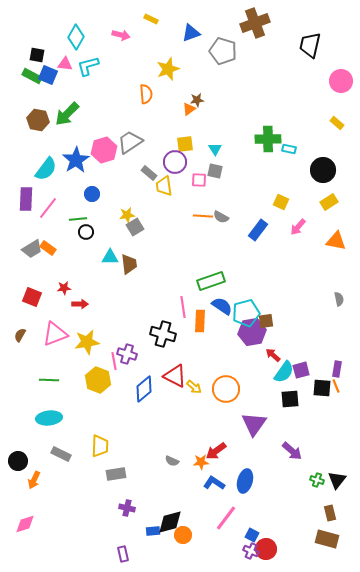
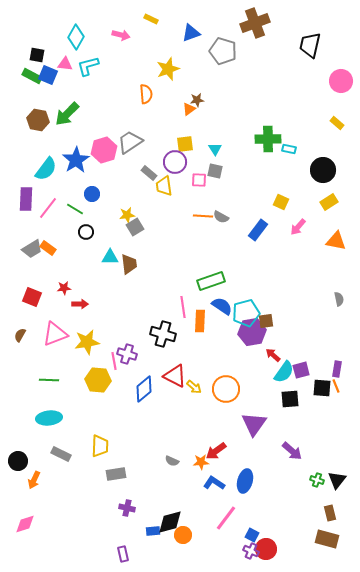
green line at (78, 219): moved 3 px left, 10 px up; rotated 36 degrees clockwise
yellow hexagon at (98, 380): rotated 15 degrees counterclockwise
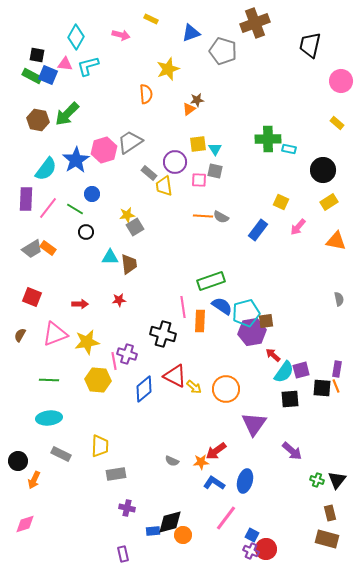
yellow square at (185, 144): moved 13 px right
red star at (64, 288): moved 55 px right, 12 px down
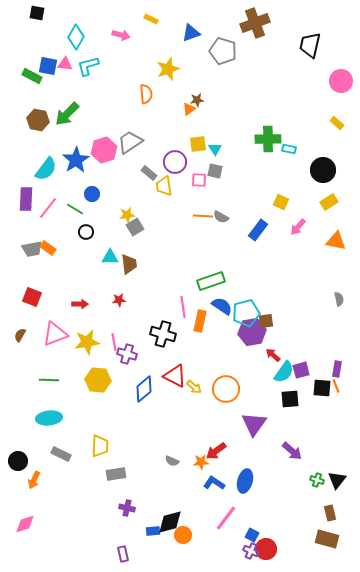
black square at (37, 55): moved 42 px up
blue square at (48, 75): moved 9 px up; rotated 12 degrees counterclockwise
gray trapezoid at (32, 249): rotated 20 degrees clockwise
orange rectangle at (200, 321): rotated 10 degrees clockwise
pink line at (114, 361): moved 19 px up
